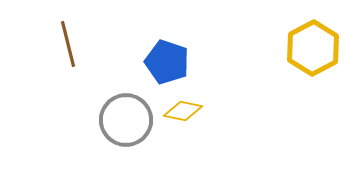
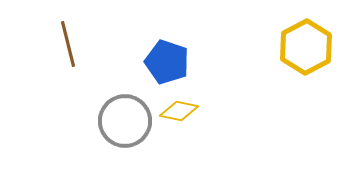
yellow hexagon: moved 7 px left, 1 px up
yellow diamond: moved 4 px left
gray circle: moved 1 px left, 1 px down
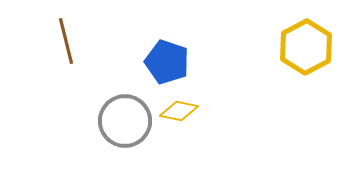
brown line: moved 2 px left, 3 px up
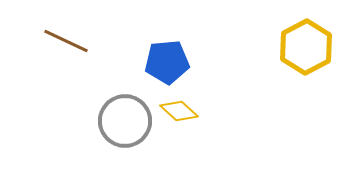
brown line: rotated 51 degrees counterclockwise
blue pentagon: rotated 24 degrees counterclockwise
yellow diamond: rotated 30 degrees clockwise
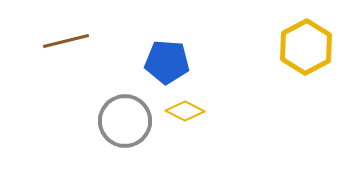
brown line: rotated 39 degrees counterclockwise
blue pentagon: rotated 9 degrees clockwise
yellow diamond: moved 6 px right; rotated 15 degrees counterclockwise
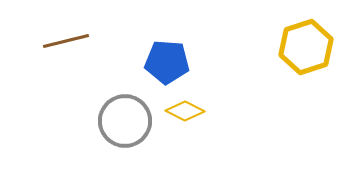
yellow hexagon: rotated 10 degrees clockwise
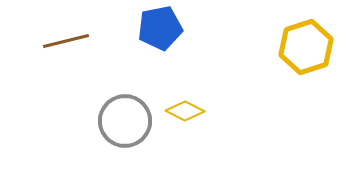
blue pentagon: moved 7 px left, 34 px up; rotated 15 degrees counterclockwise
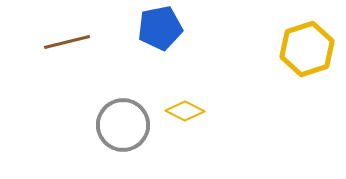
brown line: moved 1 px right, 1 px down
yellow hexagon: moved 1 px right, 2 px down
gray circle: moved 2 px left, 4 px down
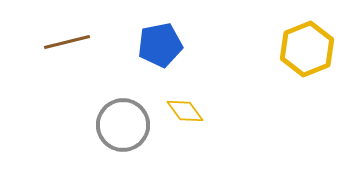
blue pentagon: moved 17 px down
yellow hexagon: rotated 4 degrees counterclockwise
yellow diamond: rotated 27 degrees clockwise
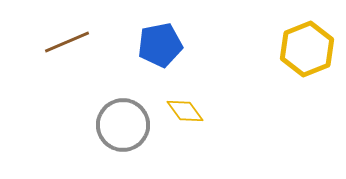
brown line: rotated 9 degrees counterclockwise
